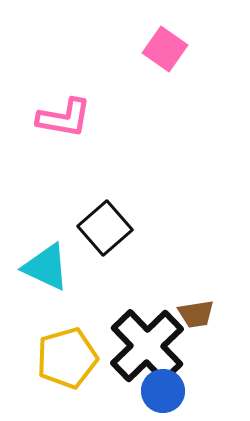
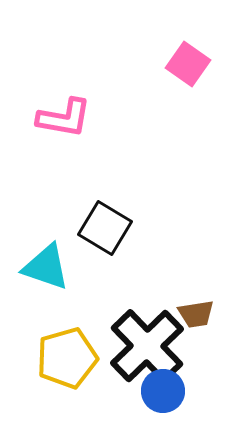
pink square: moved 23 px right, 15 px down
black square: rotated 18 degrees counterclockwise
cyan triangle: rotated 6 degrees counterclockwise
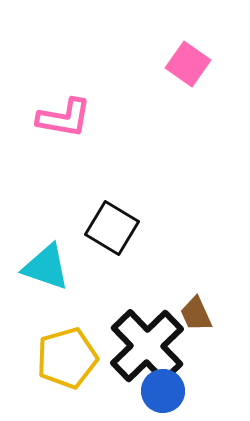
black square: moved 7 px right
brown trapezoid: rotated 75 degrees clockwise
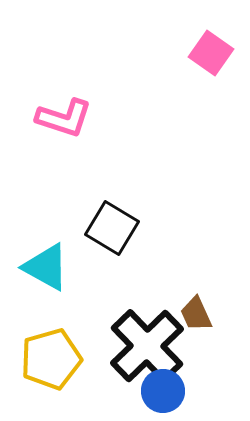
pink square: moved 23 px right, 11 px up
pink L-shape: rotated 8 degrees clockwise
cyan triangle: rotated 10 degrees clockwise
yellow pentagon: moved 16 px left, 1 px down
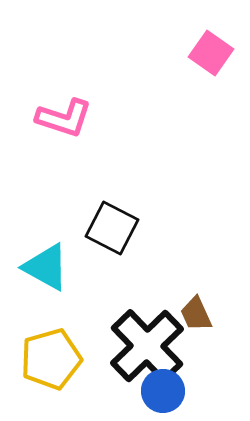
black square: rotated 4 degrees counterclockwise
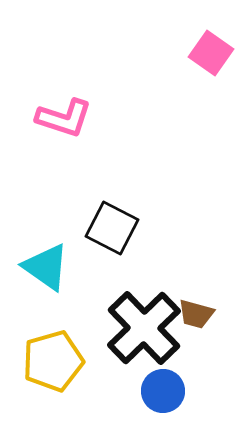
cyan triangle: rotated 6 degrees clockwise
brown trapezoid: rotated 51 degrees counterclockwise
black cross: moved 3 px left, 18 px up
yellow pentagon: moved 2 px right, 2 px down
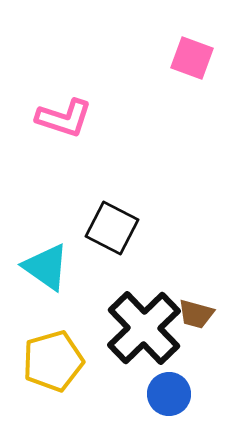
pink square: moved 19 px left, 5 px down; rotated 15 degrees counterclockwise
blue circle: moved 6 px right, 3 px down
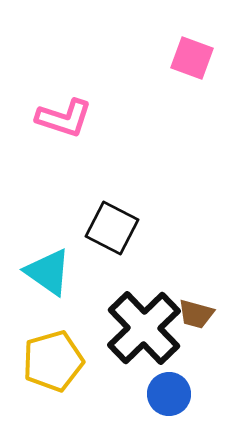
cyan triangle: moved 2 px right, 5 px down
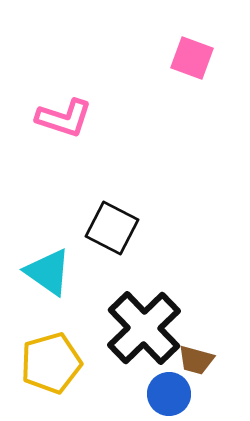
brown trapezoid: moved 46 px down
yellow pentagon: moved 2 px left, 2 px down
